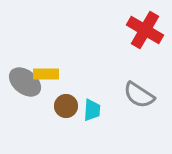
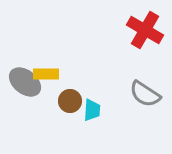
gray semicircle: moved 6 px right, 1 px up
brown circle: moved 4 px right, 5 px up
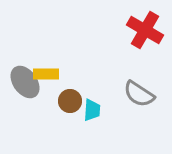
gray ellipse: rotated 16 degrees clockwise
gray semicircle: moved 6 px left
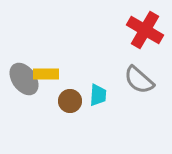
gray ellipse: moved 1 px left, 3 px up
gray semicircle: moved 14 px up; rotated 8 degrees clockwise
cyan trapezoid: moved 6 px right, 15 px up
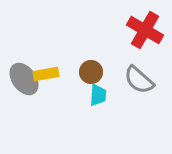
yellow rectangle: rotated 10 degrees counterclockwise
brown circle: moved 21 px right, 29 px up
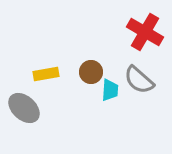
red cross: moved 2 px down
gray ellipse: moved 29 px down; rotated 12 degrees counterclockwise
cyan trapezoid: moved 12 px right, 5 px up
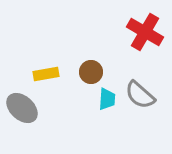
gray semicircle: moved 1 px right, 15 px down
cyan trapezoid: moved 3 px left, 9 px down
gray ellipse: moved 2 px left
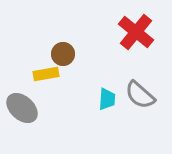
red cross: moved 9 px left; rotated 9 degrees clockwise
brown circle: moved 28 px left, 18 px up
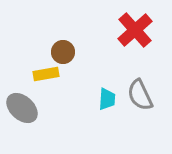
red cross: moved 1 px left, 2 px up; rotated 9 degrees clockwise
brown circle: moved 2 px up
gray semicircle: rotated 24 degrees clockwise
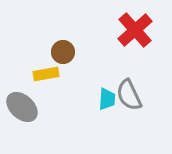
gray semicircle: moved 11 px left
gray ellipse: moved 1 px up
